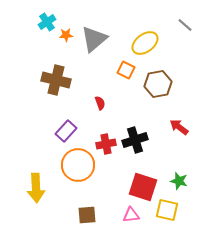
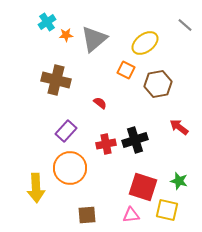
red semicircle: rotated 32 degrees counterclockwise
orange circle: moved 8 px left, 3 px down
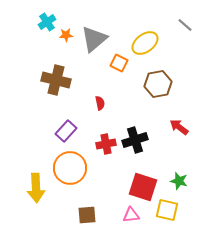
orange square: moved 7 px left, 7 px up
red semicircle: rotated 40 degrees clockwise
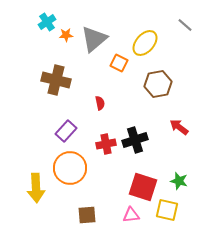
yellow ellipse: rotated 12 degrees counterclockwise
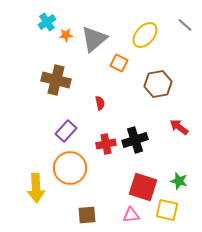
yellow ellipse: moved 8 px up
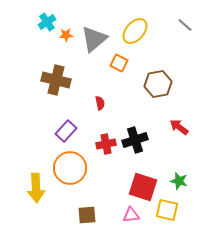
yellow ellipse: moved 10 px left, 4 px up
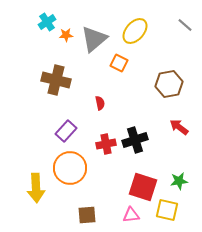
brown hexagon: moved 11 px right
green star: rotated 24 degrees counterclockwise
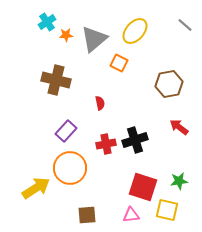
yellow arrow: rotated 120 degrees counterclockwise
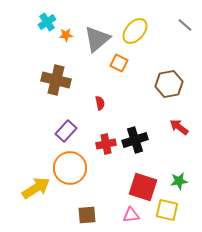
gray triangle: moved 3 px right
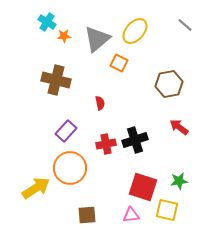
cyan cross: rotated 24 degrees counterclockwise
orange star: moved 2 px left, 1 px down
